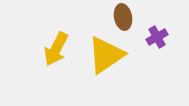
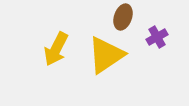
brown ellipse: rotated 30 degrees clockwise
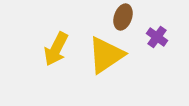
purple cross: rotated 25 degrees counterclockwise
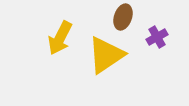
purple cross: rotated 25 degrees clockwise
yellow arrow: moved 4 px right, 11 px up
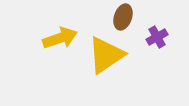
yellow arrow: rotated 136 degrees counterclockwise
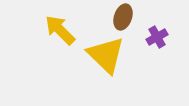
yellow arrow: moved 8 px up; rotated 116 degrees counterclockwise
yellow triangle: rotated 42 degrees counterclockwise
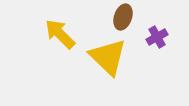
yellow arrow: moved 4 px down
yellow triangle: moved 2 px right, 2 px down
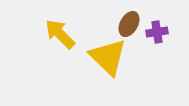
brown ellipse: moved 6 px right, 7 px down; rotated 10 degrees clockwise
purple cross: moved 5 px up; rotated 20 degrees clockwise
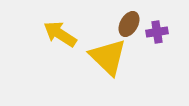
yellow arrow: rotated 12 degrees counterclockwise
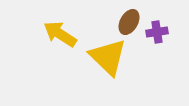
brown ellipse: moved 2 px up
